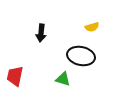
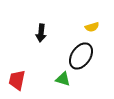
black ellipse: rotated 68 degrees counterclockwise
red trapezoid: moved 2 px right, 4 px down
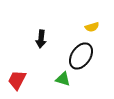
black arrow: moved 6 px down
red trapezoid: rotated 15 degrees clockwise
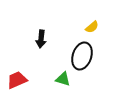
yellow semicircle: rotated 24 degrees counterclockwise
black ellipse: moved 1 px right; rotated 16 degrees counterclockwise
red trapezoid: rotated 40 degrees clockwise
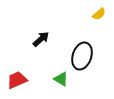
yellow semicircle: moved 7 px right, 13 px up
black arrow: rotated 138 degrees counterclockwise
green triangle: moved 2 px left; rotated 14 degrees clockwise
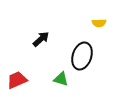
yellow semicircle: moved 9 px down; rotated 40 degrees clockwise
green triangle: rotated 14 degrees counterclockwise
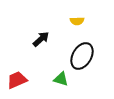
yellow semicircle: moved 22 px left, 2 px up
black ellipse: rotated 12 degrees clockwise
